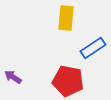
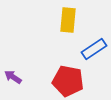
yellow rectangle: moved 2 px right, 2 px down
blue rectangle: moved 1 px right, 1 px down
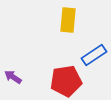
blue rectangle: moved 6 px down
red pentagon: moved 2 px left; rotated 20 degrees counterclockwise
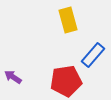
yellow rectangle: rotated 20 degrees counterclockwise
blue rectangle: moved 1 px left; rotated 15 degrees counterclockwise
